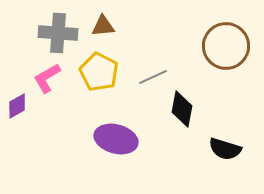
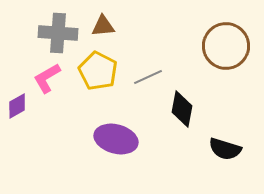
yellow pentagon: moved 1 px left, 1 px up
gray line: moved 5 px left
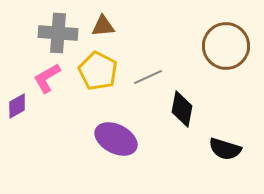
purple ellipse: rotated 12 degrees clockwise
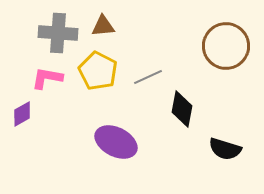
pink L-shape: rotated 40 degrees clockwise
purple diamond: moved 5 px right, 8 px down
purple ellipse: moved 3 px down
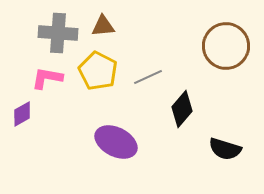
black diamond: rotated 30 degrees clockwise
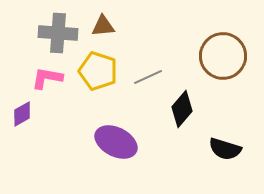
brown circle: moved 3 px left, 10 px down
yellow pentagon: rotated 9 degrees counterclockwise
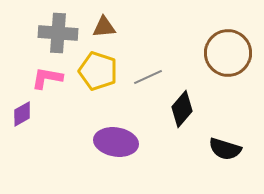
brown triangle: moved 1 px right, 1 px down
brown circle: moved 5 px right, 3 px up
purple ellipse: rotated 18 degrees counterclockwise
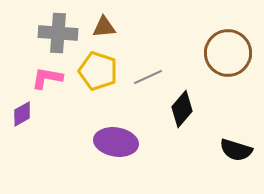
black semicircle: moved 11 px right, 1 px down
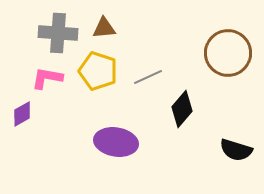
brown triangle: moved 1 px down
